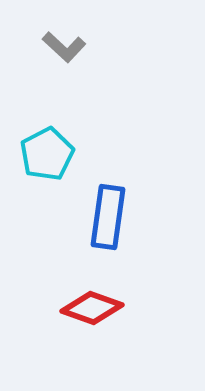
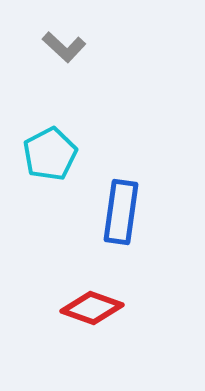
cyan pentagon: moved 3 px right
blue rectangle: moved 13 px right, 5 px up
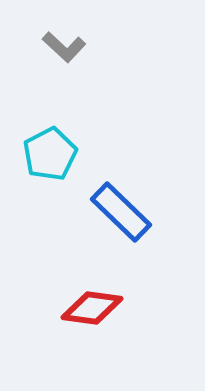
blue rectangle: rotated 54 degrees counterclockwise
red diamond: rotated 12 degrees counterclockwise
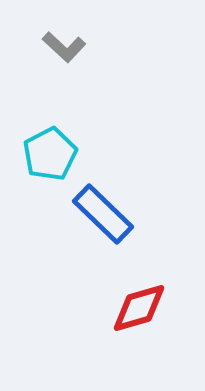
blue rectangle: moved 18 px left, 2 px down
red diamond: moved 47 px right; rotated 24 degrees counterclockwise
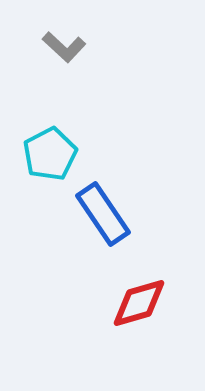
blue rectangle: rotated 12 degrees clockwise
red diamond: moved 5 px up
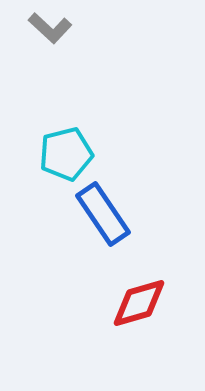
gray L-shape: moved 14 px left, 19 px up
cyan pentagon: moved 16 px right; rotated 14 degrees clockwise
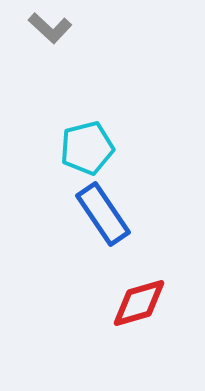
cyan pentagon: moved 21 px right, 6 px up
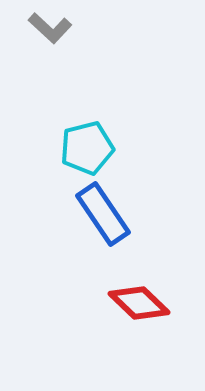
red diamond: rotated 60 degrees clockwise
